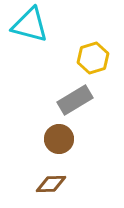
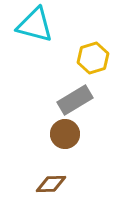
cyan triangle: moved 5 px right
brown circle: moved 6 px right, 5 px up
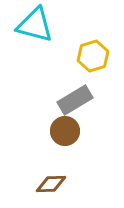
yellow hexagon: moved 2 px up
brown circle: moved 3 px up
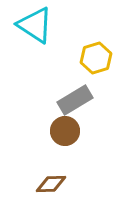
cyan triangle: rotated 18 degrees clockwise
yellow hexagon: moved 3 px right, 2 px down
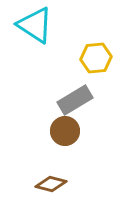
yellow hexagon: rotated 12 degrees clockwise
brown diamond: rotated 16 degrees clockwise
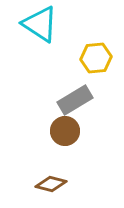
cyan triangle: moved 5 px right, 1 px up
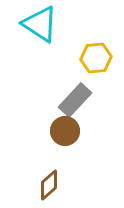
gray rectangle: rotated 16 degrees counterclockwise
brown diamond: moved 2 px left, 1 px down; rotated 56 degrees counterclockwise
